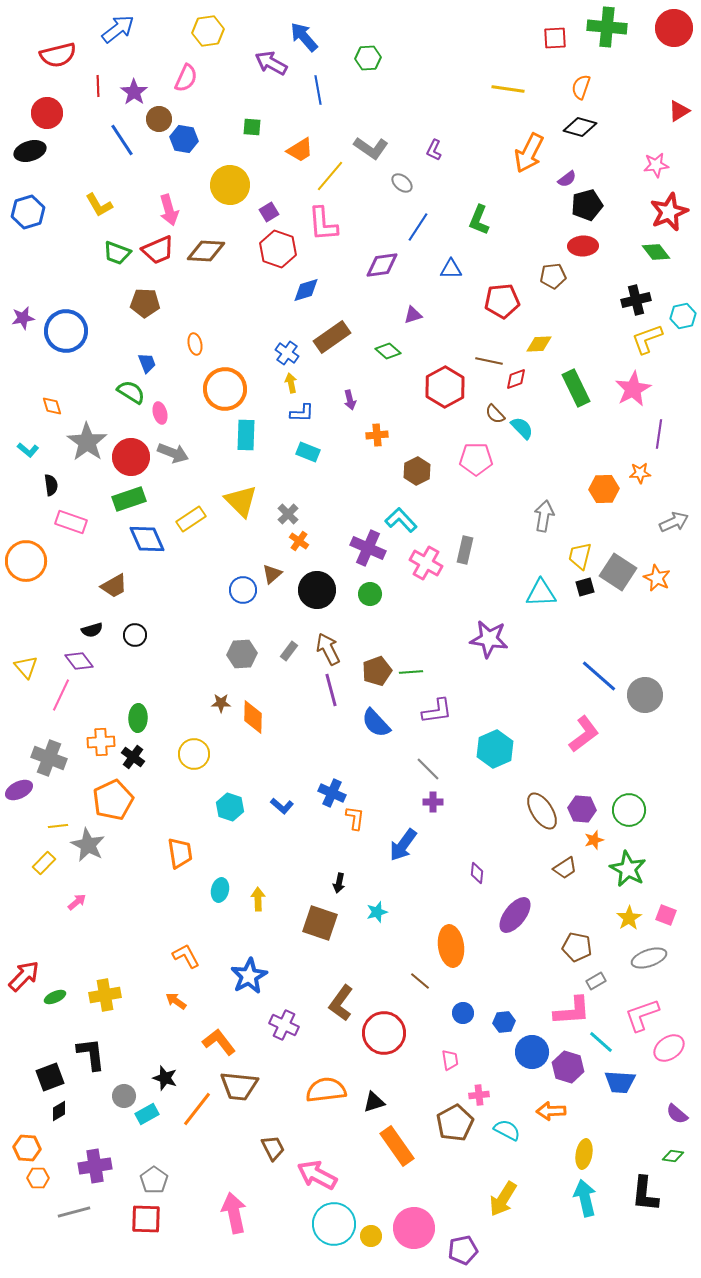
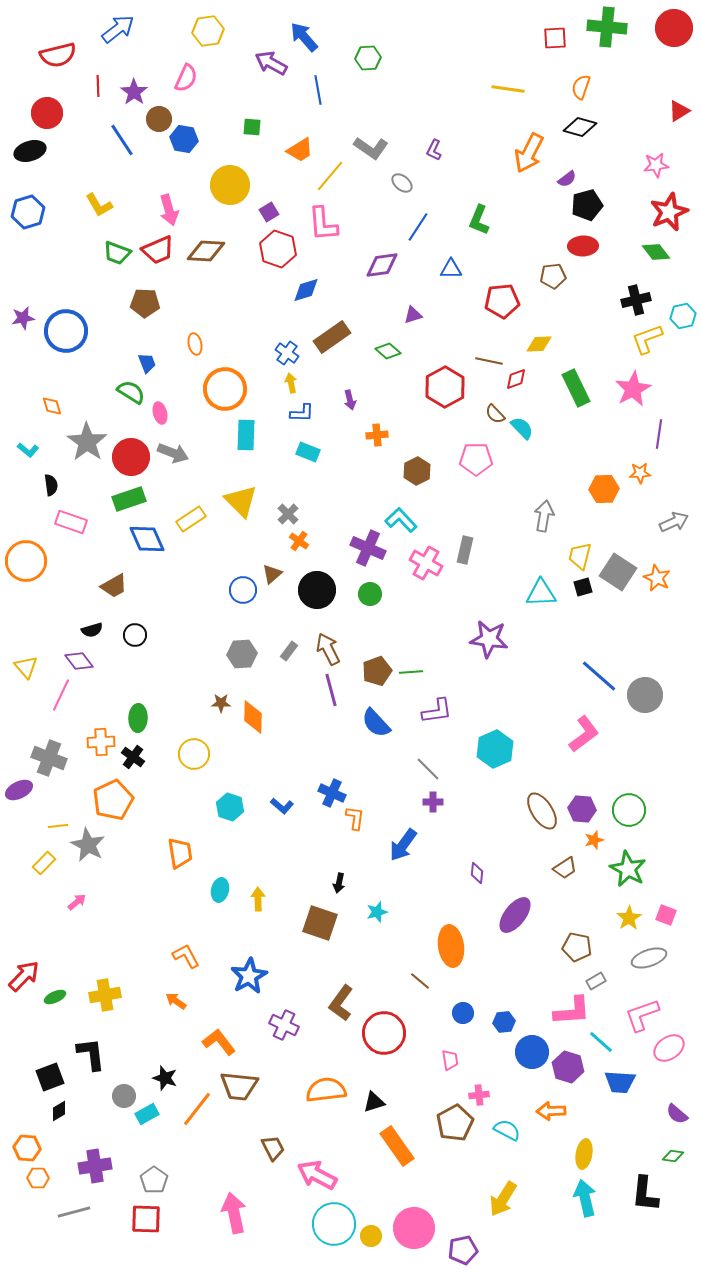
black square at (585, 587): moved 2 px left
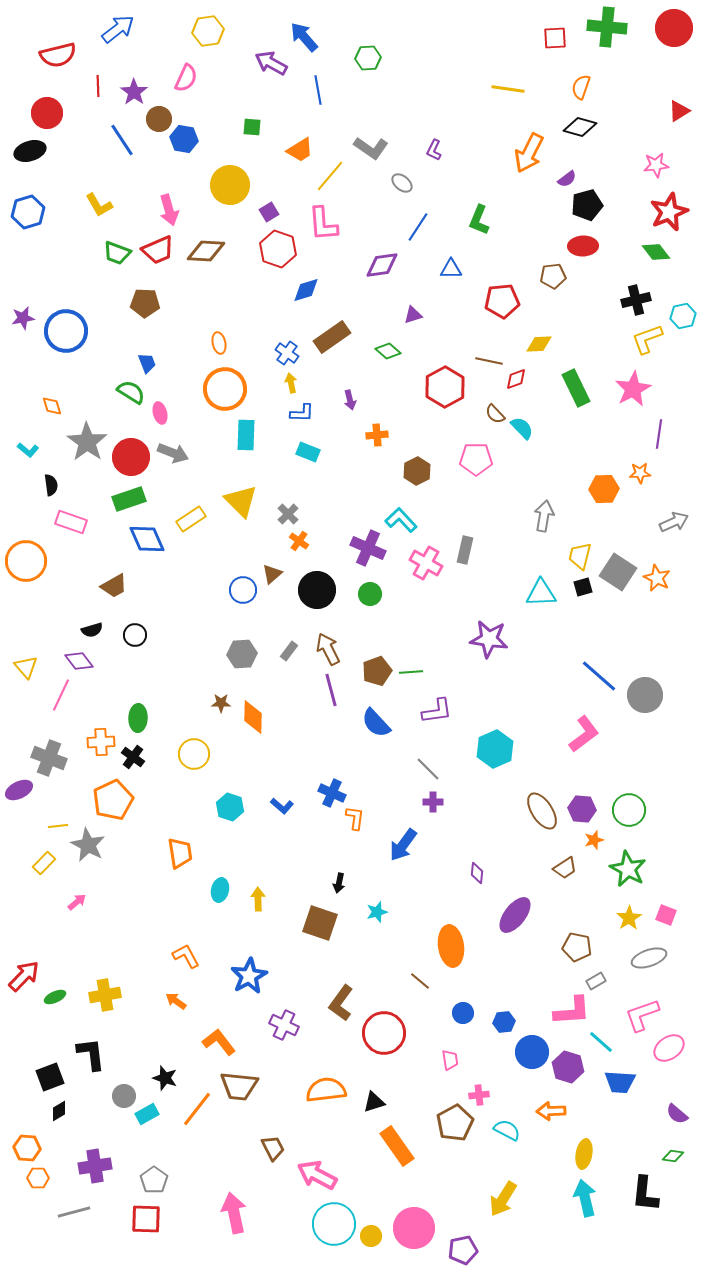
orange ellipse at (195, 344): moved 24 px right, 1 px up
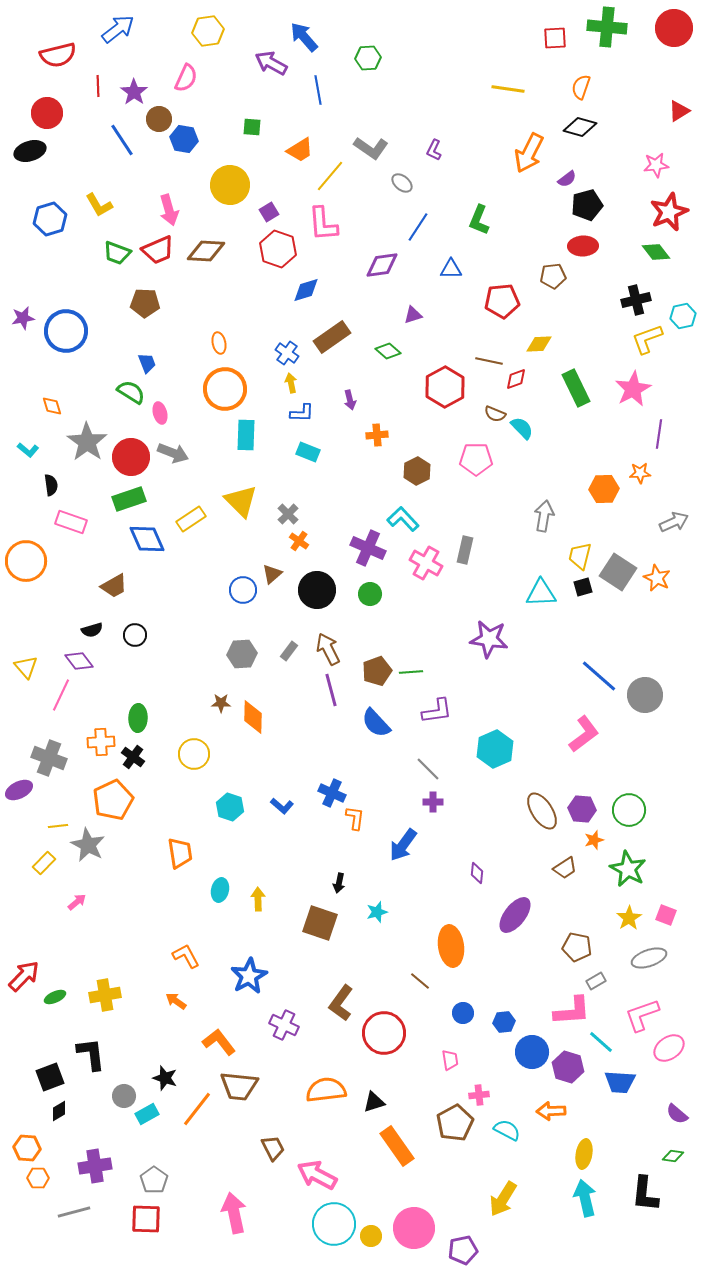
blue hexagon at (28, 212): moved 22 px right, 7 px down
brown semicircle at (495, 414): rotated 25 degrees counterclockwise
cyan L-shape at (401, 520): moved 2 px right, 1 px up
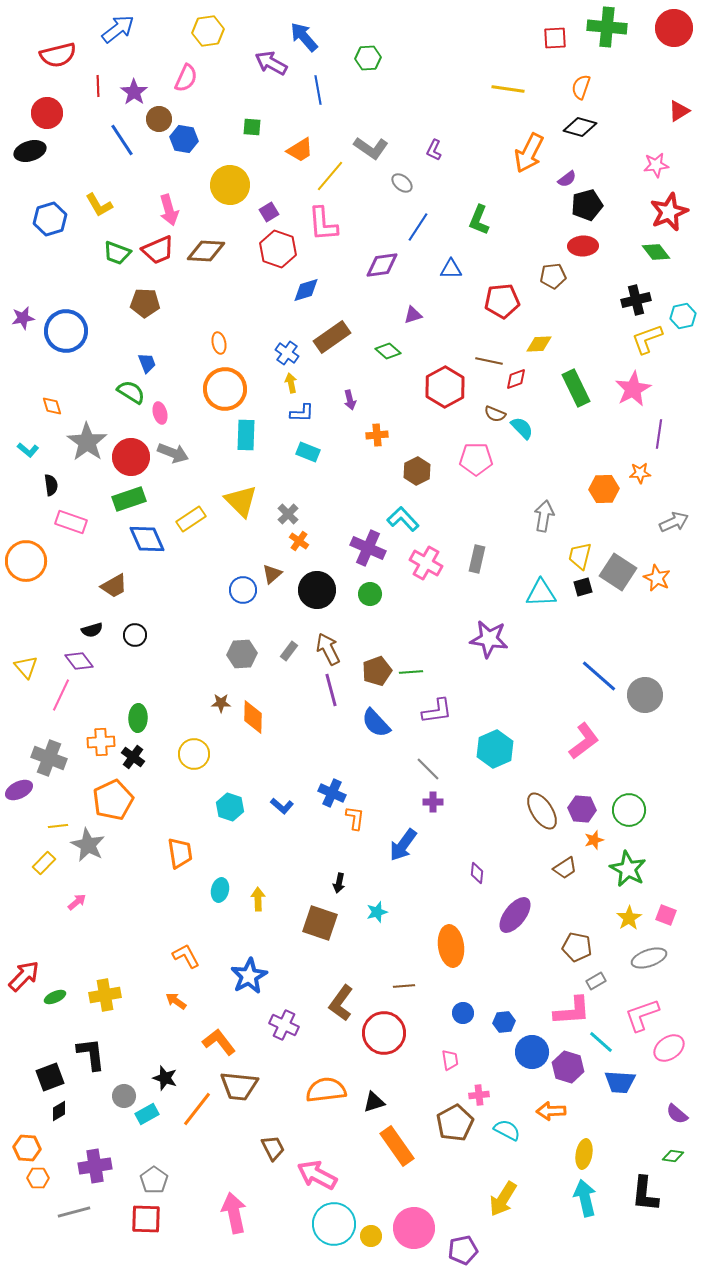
gray rectangle at (465, 550): moved 12 px right, 9 px down
pink L-shape at (584, 734): moved 7 px down
brown line at (420, 981): moved 16 px left, 5 px down; rotated 45 degrees counterclockwise
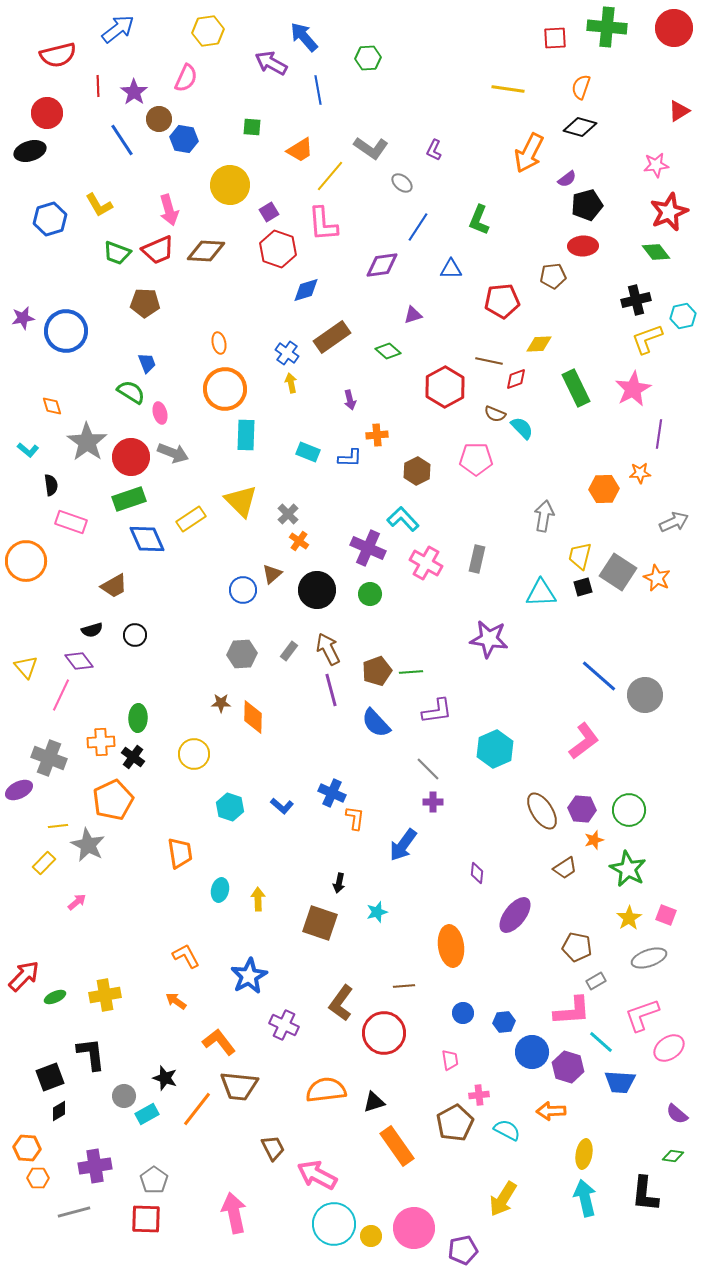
blue L-shape at (302, 413): moved 48 px right, 45 px down
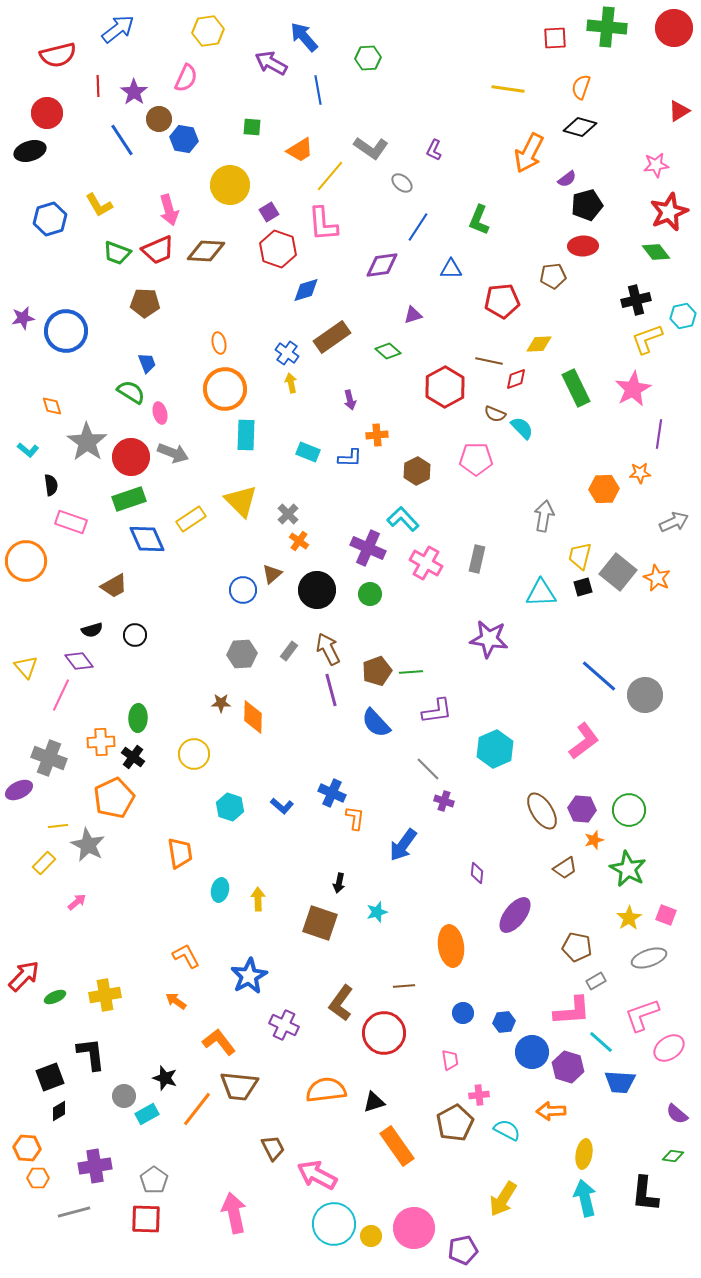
gray square at (618, 572): rotated 6 degrees clockwise
orange pentagon at (113, 800): moved 1 px right, 2 px up
purple cross at (433, 802): moved 11 px right, 1 px up; rotated 18 degrees clockwise
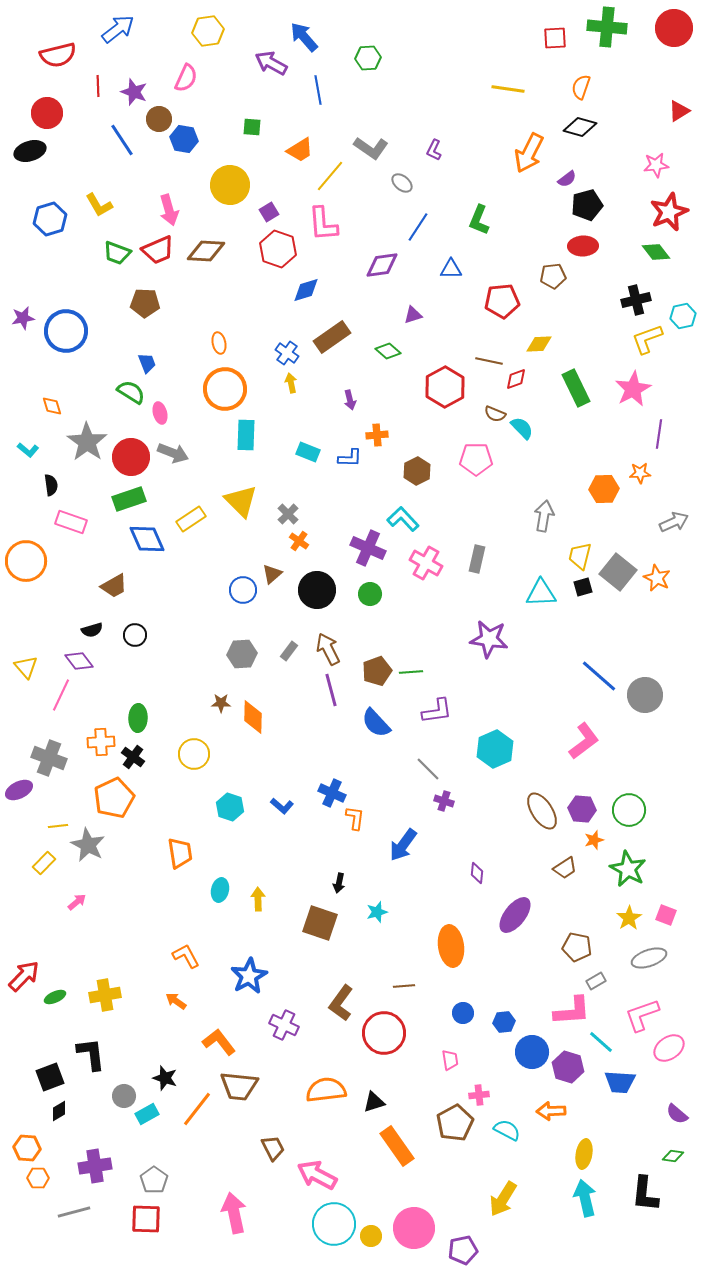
purple star at (134, 92): rotated 16 degrees counterclockwise
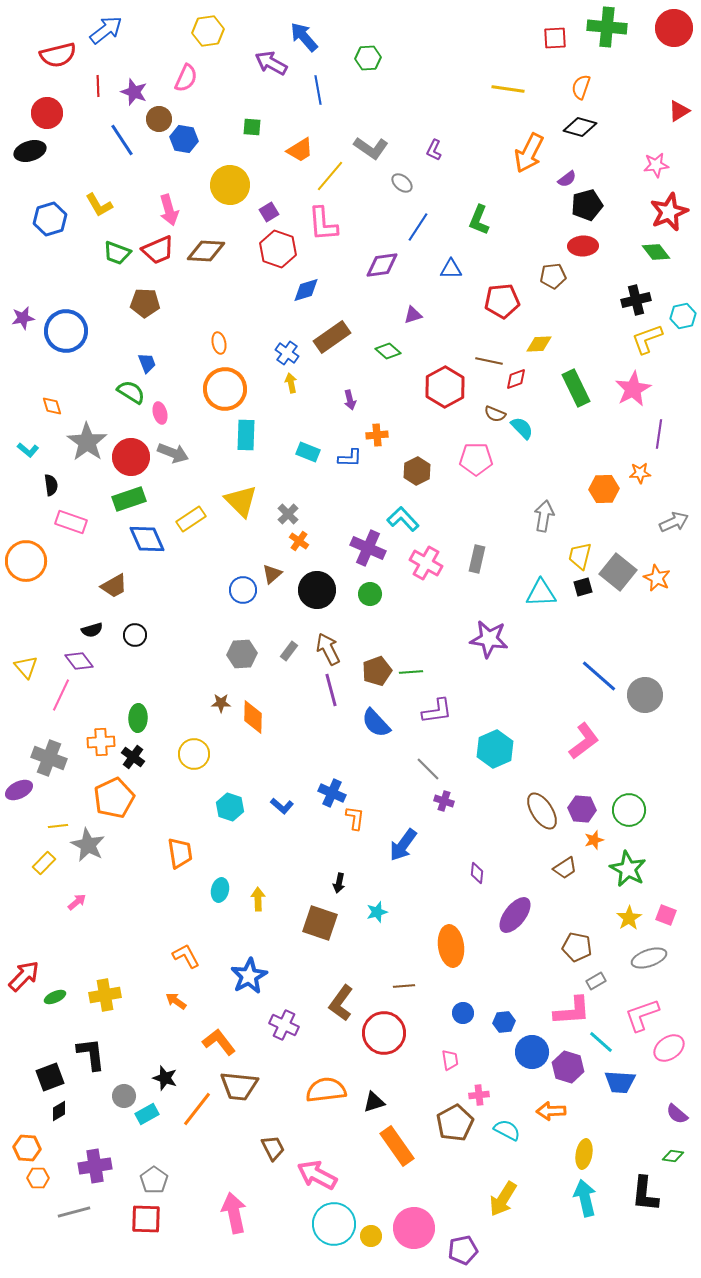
blue arrow at (118, 29): moved 12 px left, 1 px down
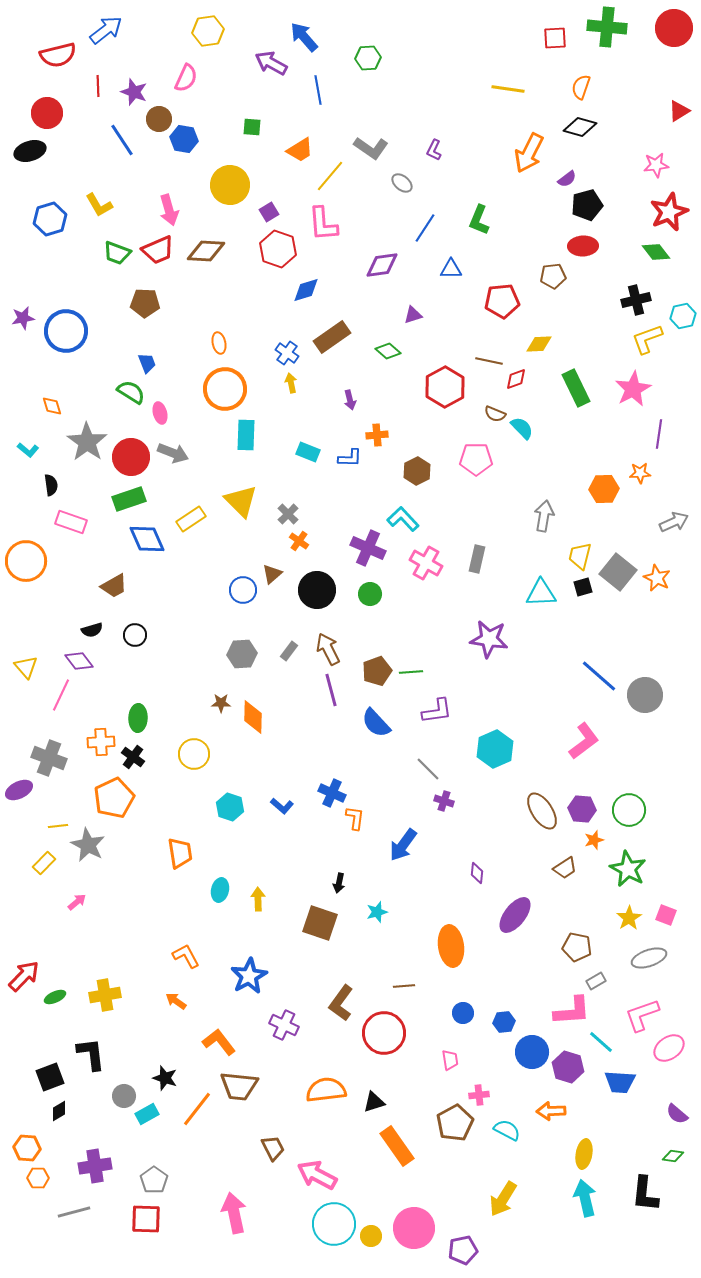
blue line at (418, 227): moved 7 px right, 1 px down
